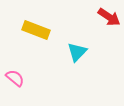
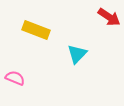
cyan triangle: moved 2 px down
pink semicircle: rotated 18 degrees counterclockwise
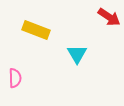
cyan triangle: rotated 15 degrees counterclockwise
pink semicircle: rotated 66 degrees clockwise
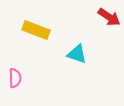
cyan triangle: rotated 40 degrees counterclockwise
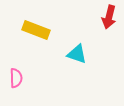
red arrow: rotated 70 degrees clockwise
pink semicircle: moved 1 px right
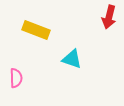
cyan triangle: moved 5 px left, 5 px down
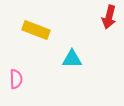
cyan triangle: rotated 20 degrees counterclockwise
pink semicircle: moved 1 px down
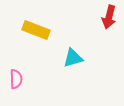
cyan triangle: moved 1 px right, 1 px up; rotated 15 degrees counterclockwise
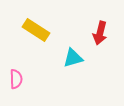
red arrow: moved 9 px left, 16 px down
yellow rectangle: rotated 12 degrees clockwise
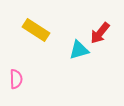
red arrow: rotated 25 degrees clockwise
cyan triangle: moved 6 px right, 8 px up
